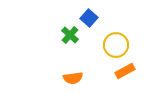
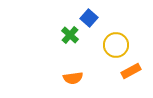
orange rectangle: moved 6 px right
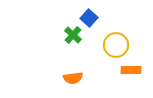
green cross: moved 3 px right
orange rectangle: moved 1 px up; rotated 30 degrees clockwise
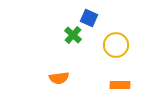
blue square: rotated 18 degrees counterclockwise
orange rectangle: moved 11 px left, 15 px down
orange semicircle: moved 14 px left
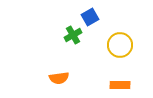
blue square: moved 1 px right, 1 px up; rotated 36 degrees clockwise
green cross: rotated 18 degrees clockwise
yellow circle: moved 4 px right
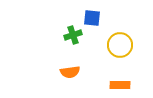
blue square: moved 2 px right, 1 px down; rotated 36 degrees clockwise
green cross: rotated 12 degrees clockwise
orange semicircle: moved 11 px right, 6 px up
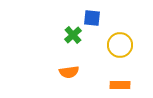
green cross: rotated 24 degrees counterclockwise
orange semicircle: moved 1 px left
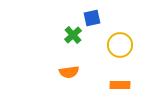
blue square: rotated 18 degrees counterclockwise
